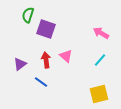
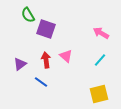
green semicircle: rotated 49 degrees counterclockwise
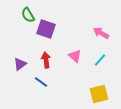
pink triangle: moved 9 px right
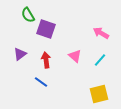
purple triangle: moved 10 px up
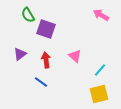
pink arrow: moved 18 px up
cyan line: moved 10 px down
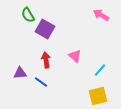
purple square: moved 1 px left; rotated 12 degrees clockwise
purple triangle: moved 19 px down; rotated 32 degrees clockwise
yellow square: moved 1 px left, 2 px down
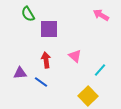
green semicircle: moved 1 px up
purple square: moved 4 px right; rotated 30 degrees counterclockwise
yellow square: moved 10 px left; rotated 30 degrees counterclockwise
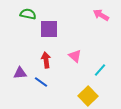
green semicircle: rotated 133 degrees clockwise
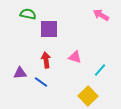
pink triangle: moved 1 px down; rotated 24 degrees counterclockwise
